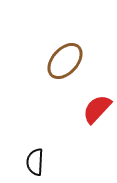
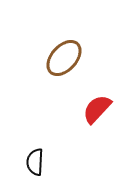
brown ellipse: moved 1 px left, 3 px up
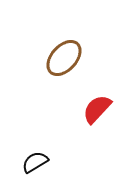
black semicircle: rotated 56 degrees clockwise
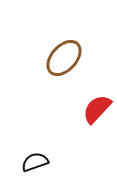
black semicircle: rotated 12 degrees clockwise
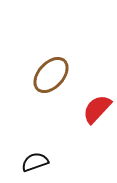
brown ellipse: moved 13 px left, 17 px down
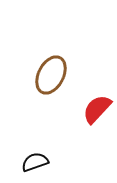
brown ellipse: rotated 15 degrees counterclockwise
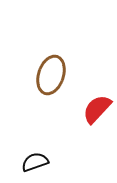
brown ellipse: rotated 9 degrees counterclockwise
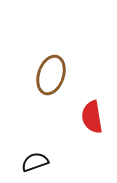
red semicircle: moved 5 px left, 8 px down; rotated 52 degrees counterclockwise
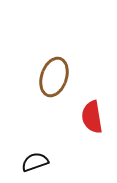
brown ellipse: moved 3 px right, 2 px down
